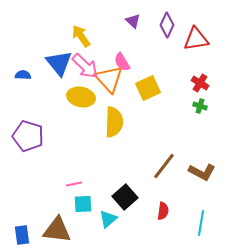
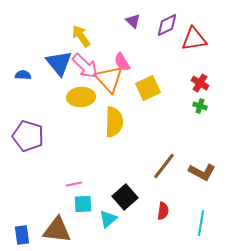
purple diamond: rotated 40 degrees clockwise
red triangle: moved 2 px left
yellow ellipse: rotated 16 degrees counterclockwise
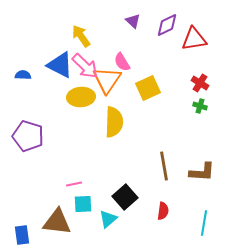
blue triangle: moved 1 px right, 2 px down; rotated 24 degrees counterclockwise
orange triangle: moved 2 px left, 1 px down; rotated 16 degrees clockwise
brown line: rotated 48 degrees counterclockwise
brown L-shape: rotated 24 degrees counterclockwise
cyan line: moved 3 px right
brown triangle: moved 8 px up
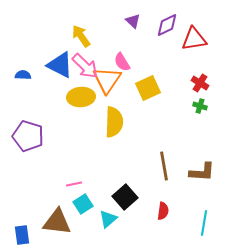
cyan square: rotated 30 degrees counterclockwise
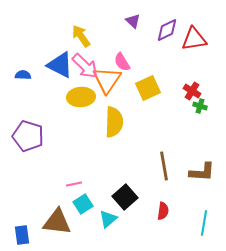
purple diamond: moved 5 px down
red cross: moved 8 px left, 8 px down
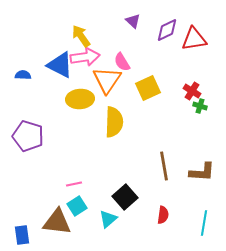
pink arrow: moved 9 px up; rotated 52 degrees counterclockwise
yellow ellipse: moved 1 px left, 2 px down
cyan square: moved 6 px left, 2 px down
red semicircle: moved 4 px down
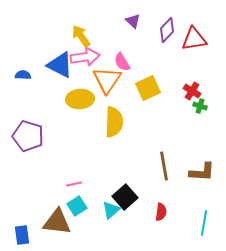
purple diamond: rotated 20 degrees counterclockwise
red semicircle: moved 2 px left, 3 px up
cyan triangle: moved 3 px right, 9 px up
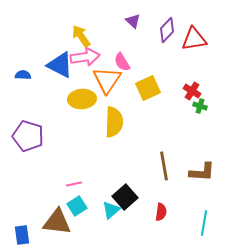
yellow ellipse: moved 2 px right
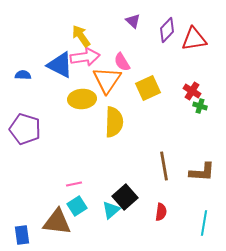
purple pentagon: moved 3 px left, 7 px up
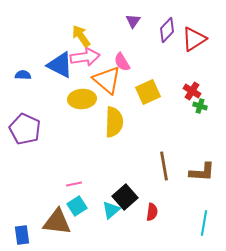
purple triangle: rotated 21 degrees clockwise
red triangle: rotated 24 degrees counterclockwise
orange triangle: rotated 24 degrees counterclockwise
yellow square: moved 4 px down
purple pentagon: rotated 8 degrees clockwise
red semicircle: moved 9 px left
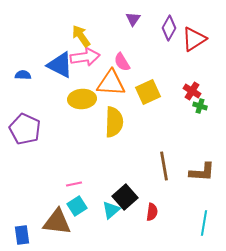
purple triangle: moved 2 px up
purple diamond: moved 2 px right, 2 px up; rotated 15 degrees counterclockwise
orange triangle: moved 4 px right, 3 px down; rotated 36 degrees counterclockwise
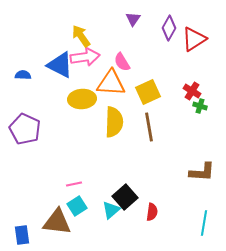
brown line: moved 15 px left, 39 px up
